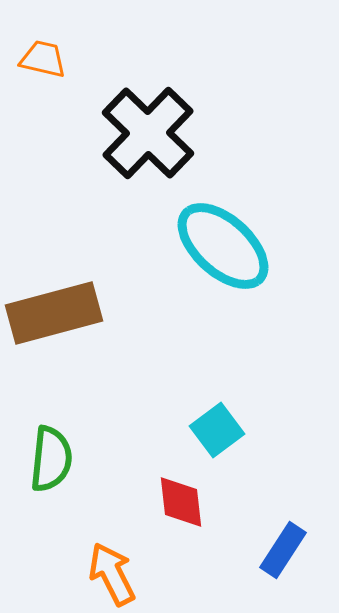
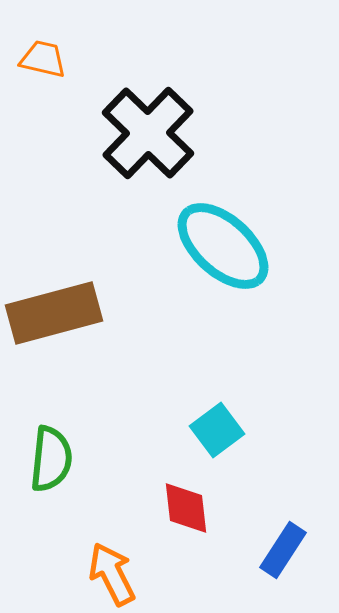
red diamond: moved 5 px right, 6 px down
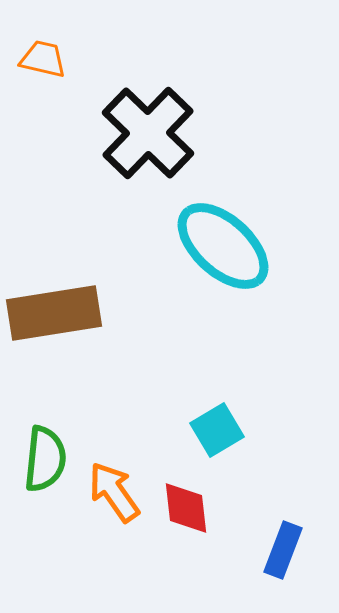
brown rectangle: rotated 6 degrees clockwise
cyan square: rotated 6 degrees clockwise
green semicircle: moved 6 px left
blue rectangle: rotated 12 degrees counterclockwise
orange arrow: moved 2 px right, 82 px up; rotated 8 degrees counterclockwise
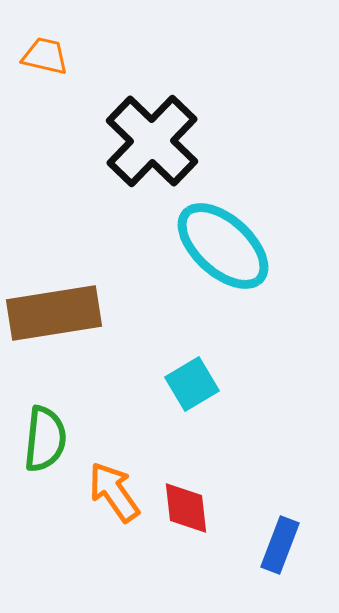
orange trapezoid: moved 2 px right, 3 px up
black cross: moved 4 px right, 8 px down
cyan square: moved 25 px left, 46 px up
green semicircle: moved 20 px up
blue rectangle: moved 3 px left, 5 px up
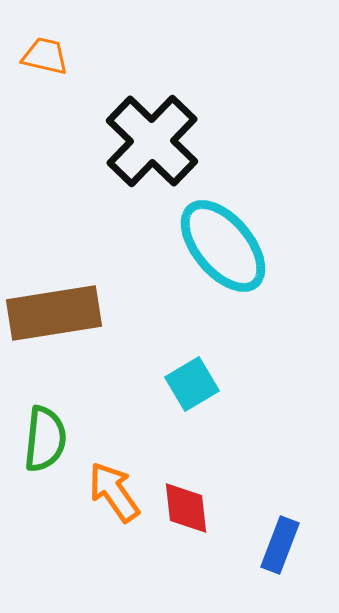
cyan ellipse: rotated 8 degrees clockwise
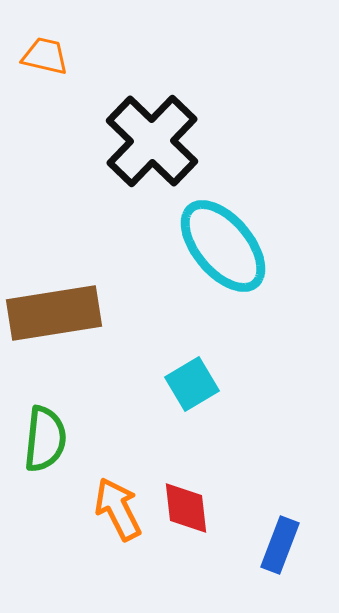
orange arrow: moved 4 px right, 17 px down; rotated 8 degrees clockwise
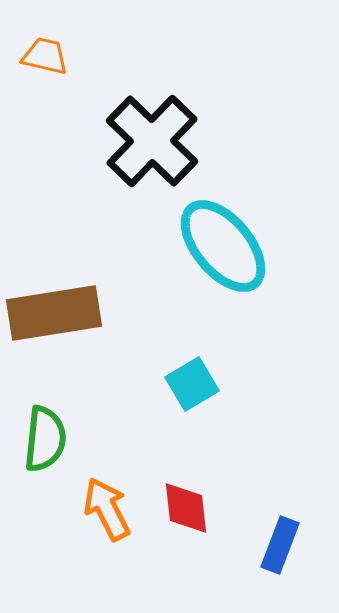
orange arrow: moved 11 px left
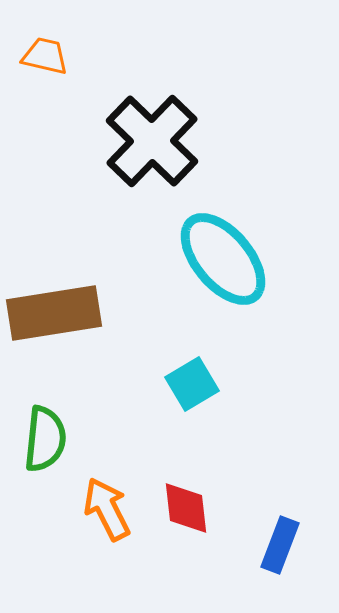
cyan ellipse: moved 13 px down
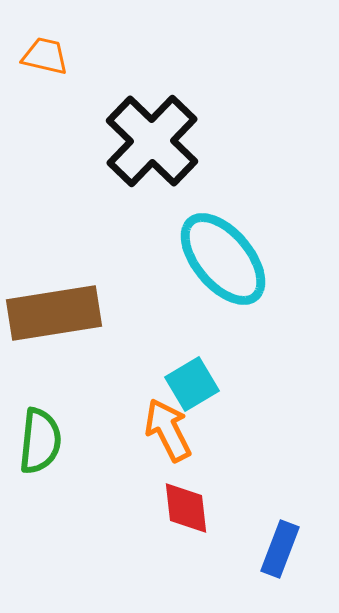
green semicircle: moved 5 px left, 2 px down
orange arrow: moved 61 px right, 79 px up
blue rectangle: moved 4 px down
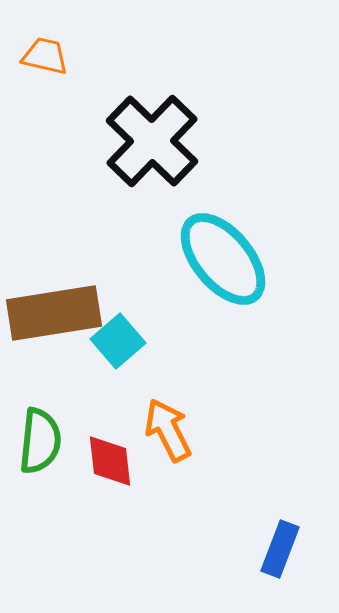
cyan square: moved 74 px left, 43 px up; rotated 10 degrees counterclockwise
red diamond: moved 76 px left, 47 px up
